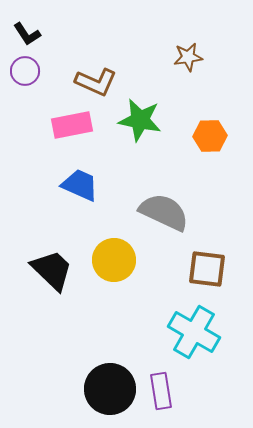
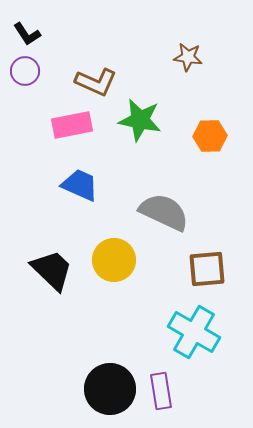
brown star: rotated 16 degrees clockwise
brown square: rotated 12 degrees counterclockwise
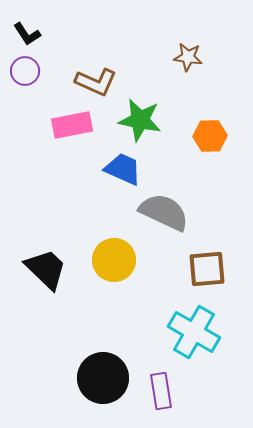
blue trapezoid: moved 43 px right, 16 px up
black trapezoid: moved 6 px left, 1 px up
black circle: moved 7 px left, 11 px up
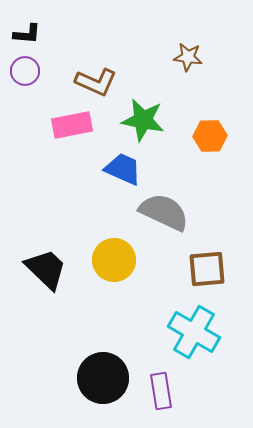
black L-shape: rotated 52 degrees counterclockwise
green star: moved 3 px right
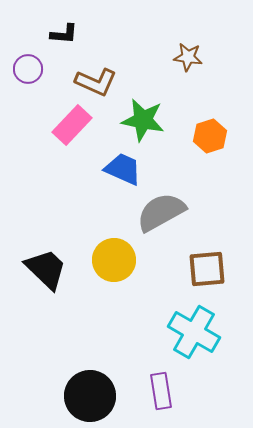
black L-shape: moved 37 px right
purple circle: moved 3 px right, 2 px up
pink rectangle: rotated 36 degrees counterclockwise
orange hexagon: rotated 16 degrees counterclockwise
gray semicircle: moved 3 px left; rotated 54 degrees counterclockwise
black circle: moved 13 px left, 18 px down
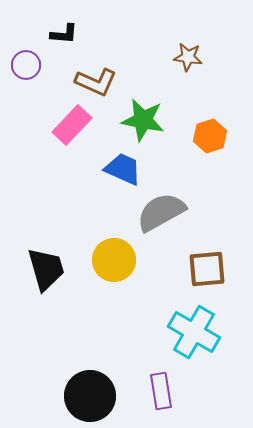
purple circle: moved 2 px left, 4 px up
black trapezoid: rotated 30 degrees clockwise
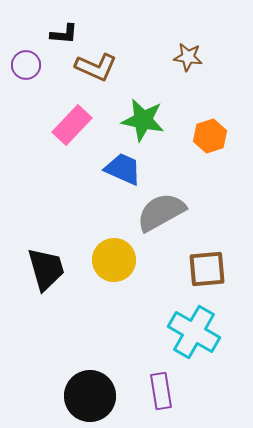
brown L-shape: moved 15 px up
